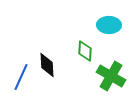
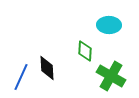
black diamond: moved 3 px down
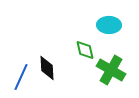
green diamond: moved 1 px up; rotated 15 degrees counterclockwise
green cross: moved 6 px up
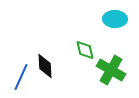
cyan ellipse: moved 6 px right, 6 px up
black diamond: moved 2 px left, 2 px up
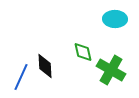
green diamond: moved 2 px left, 2 px down
